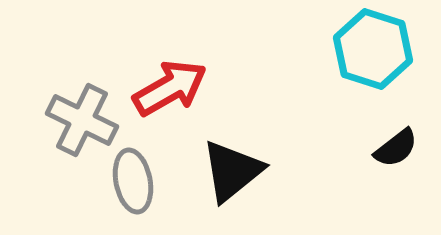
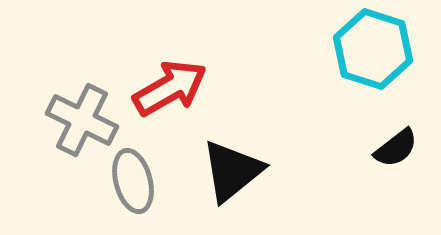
gray ellipse: rotated 4 degrees counterclockwise
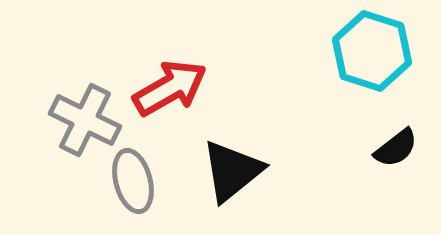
cyan hexagon: moved 1 px left, 2 px down
gray cross: moved 3 px right
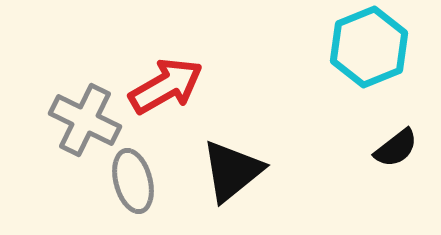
cyan hexagon: moved 3 px left, 4 px up; rotated 20 degrees clockwise
red arrow: moved 4 px left, 2 px up
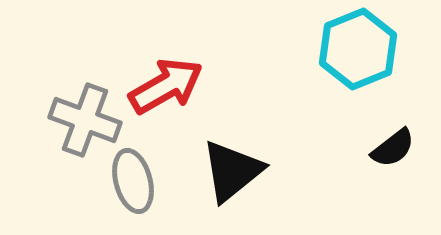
cyan hexagon: moved 11 px left, 2 px down
gray cross: rotated 6 degrees counterclockwise
black semicircle: moved 3 px left
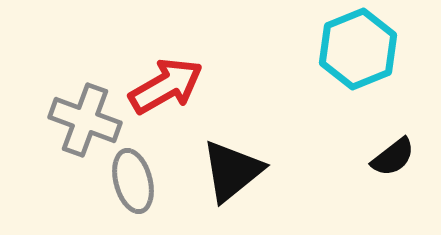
black semicircle: moved 9 px down
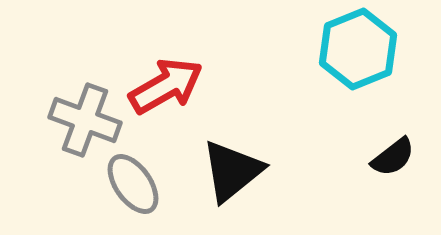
gray ellipse: moved 3 px down; rotated 20 degrees counterclockwise
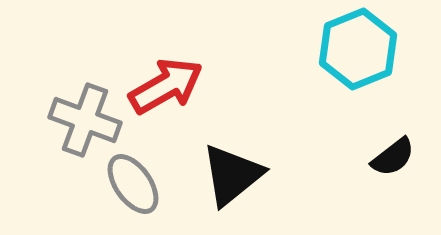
black triangle: moved 4 px down
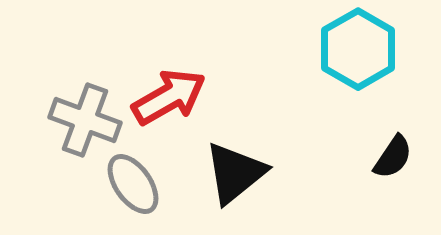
cyan hexagon: rotated 8 degrees counterclockwise
red arrow: moved 3 px right, 11 px down
black semicircle: rotated 18 degrees counterclockwise
black triangle: moved 3 px right, 2 px up
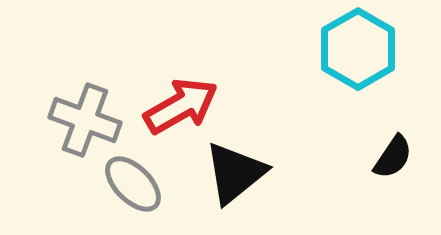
red arrow: moved 12 px right, 9 px down
gray ellipse: rotated 10 degrees counterclockwise
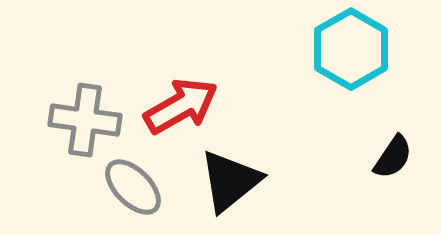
cyan hexagon: moved 7 px left
gray cross: rotated 12 degrees counterclockwise
black triangle: moved 5 px left, 8 px down
gray ellipse: moved 3 px down
